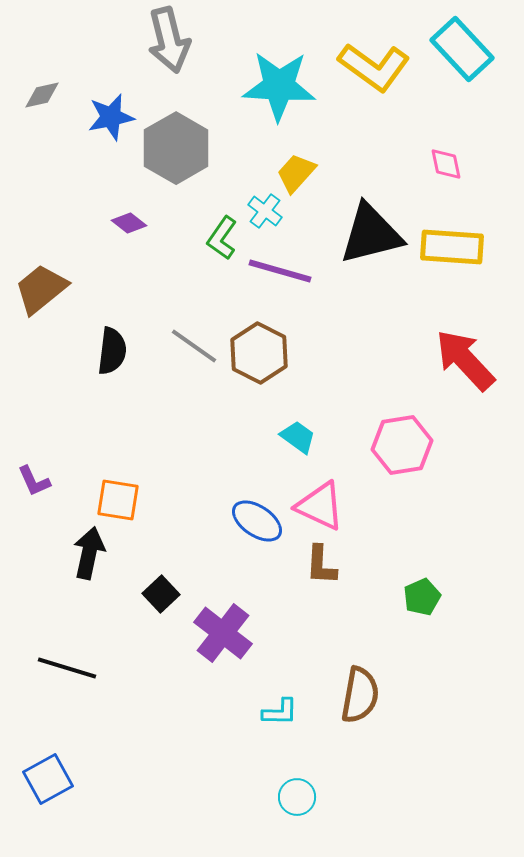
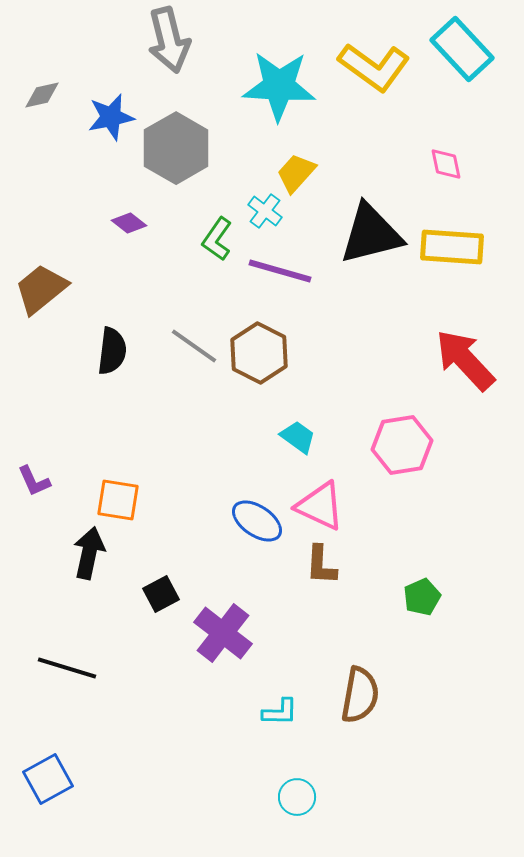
green L-shape: moved 5 px left, 1 px down
black square: rotated 15 degrees clockwise
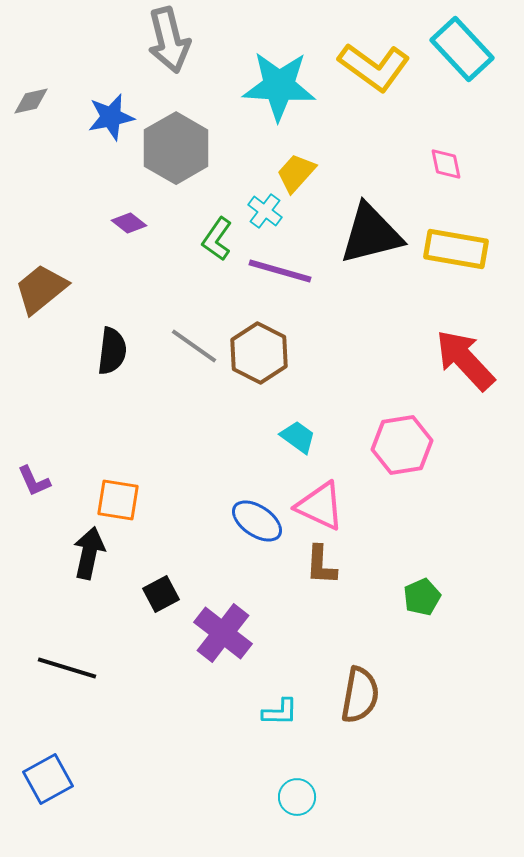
gray diamond: moved 11 px left, 6 px down
yellow rectangle: moved 4 px right, 2 px down; rotated 6 degrees clockwise
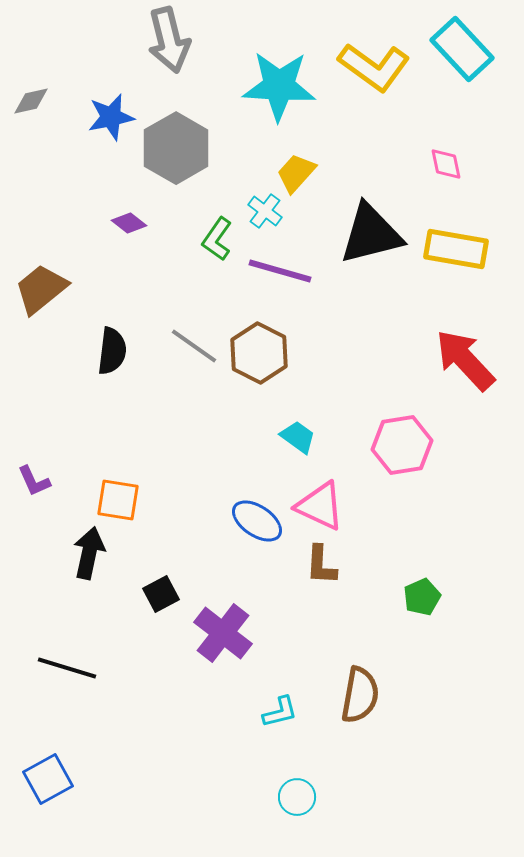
cyan L-shape: rotated 15 degrees counterclockwise
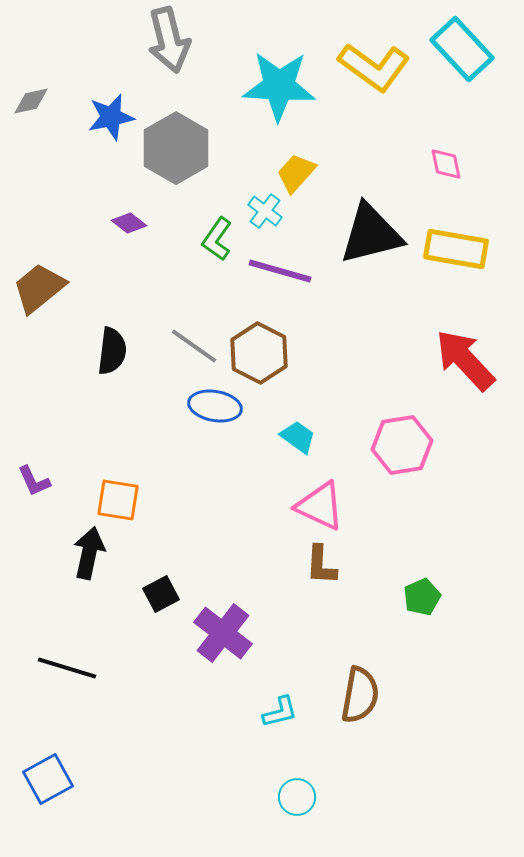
brown trapezoid: moved 2 px left, 1 px up
blue ellipse: moved 42 px left, 115 px up; rotated 24 degrees counterclockwise
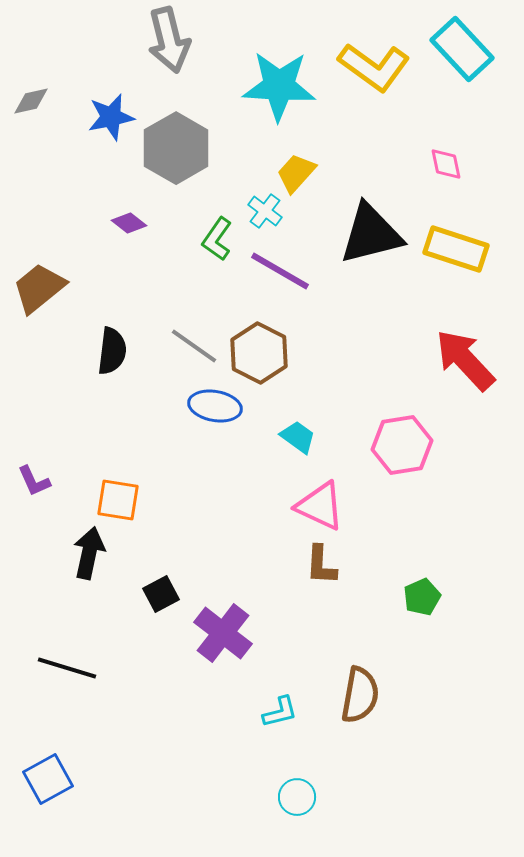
yellow rectangle: rotated 8 degrees clockwise
purple line: rotated 14 degrees clockwise
